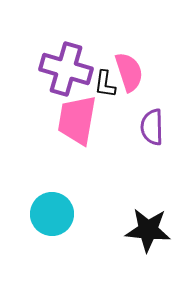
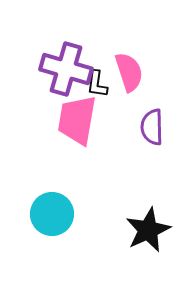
black L-shape: moved 8 px left
black star: rotated 30 degrees counterclockwise
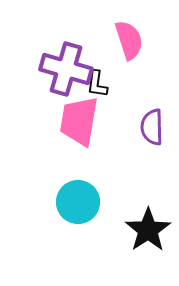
pink semicircle: moved 32 px up
pink trapezoid: moved 2 px right, 1 px down
cyan circle: moved 26 px right, 12 px up
black star: rotated 9 degrees counterclockwise
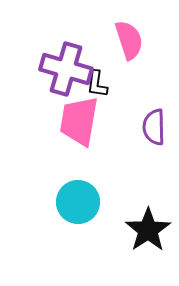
purple semicircle: moved 2 px right
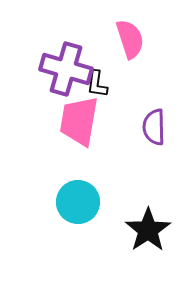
pink semicircle: moved 1 px right, 1 px up
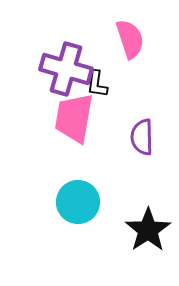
pink trapezoid: moved 5 px left, 3 px up
purple semicircle: moved 12 px left, 10 px down
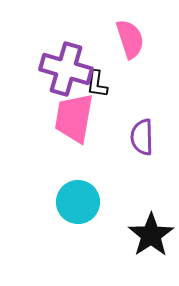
black star: moved 3 px right, 5 px down
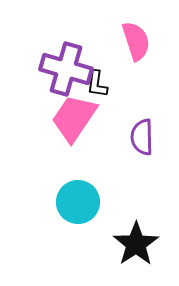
pink semicircle: moved 6 px right, 2 px down
pink trapezoid: rotated 24 degrees clockwise
black star: moved 15 px left, 9 px down
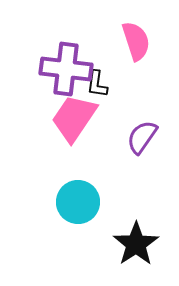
purple cross: rotated 9 degrees counterclockwise
purple semicircle: rotated 36 degrees clockwise
